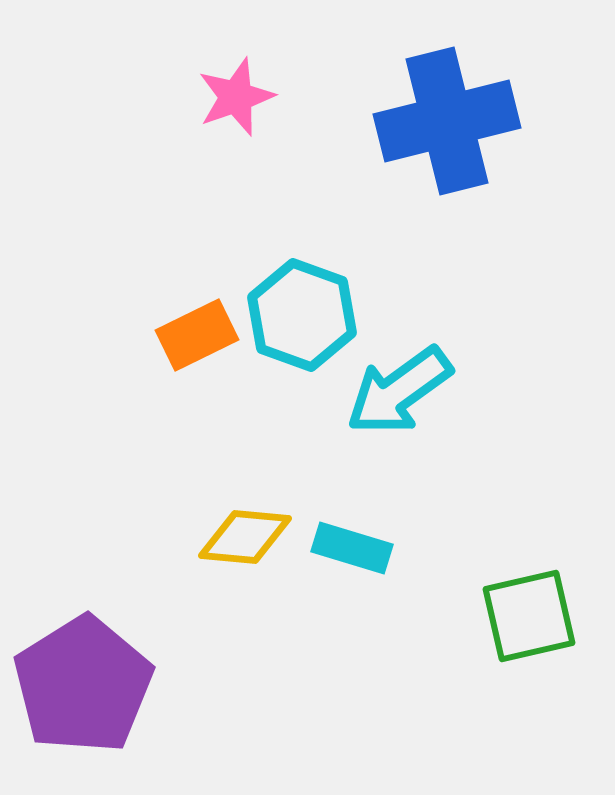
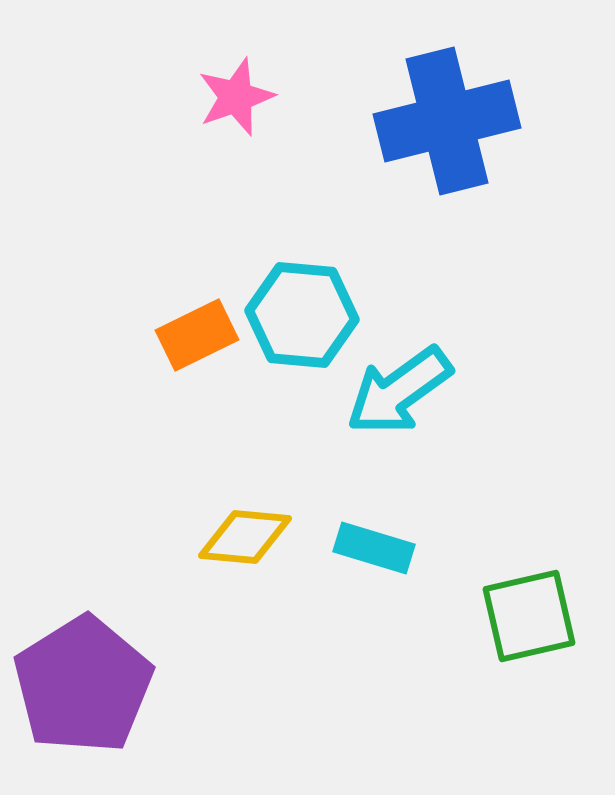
cyan hexagon: rotated 15 degrees counterclockwise
cyan rectangle: moved 22 px right
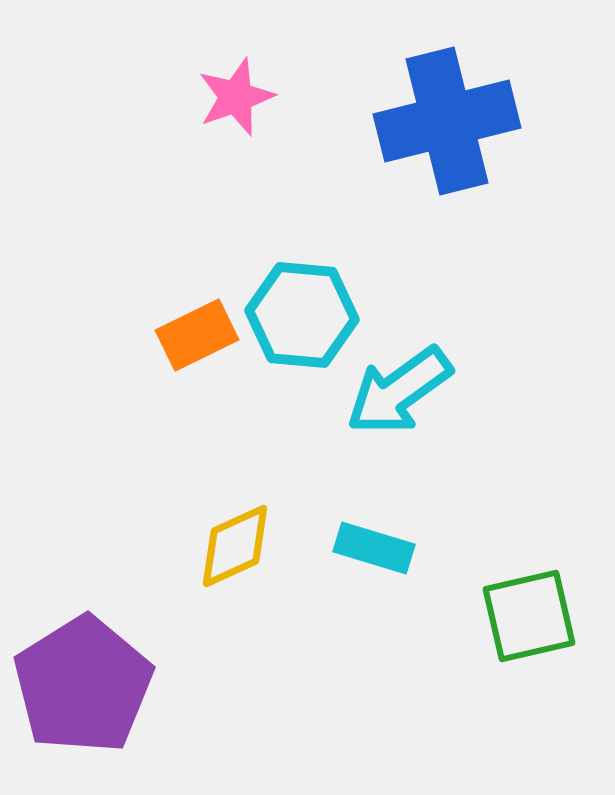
yellow diamond: moved 10 px left, 9 px down; rotated 30 degrees counterclockwise
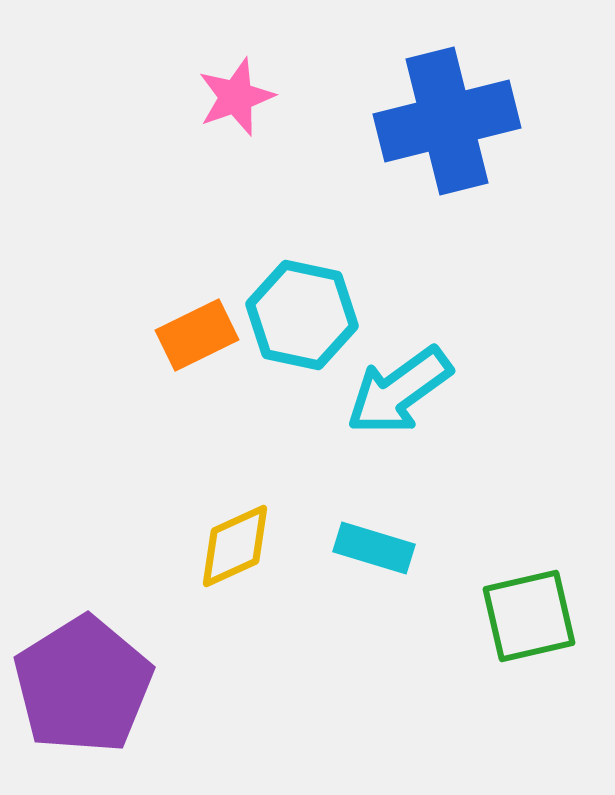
cyan hexagon: rotated 7 degrees clockwise
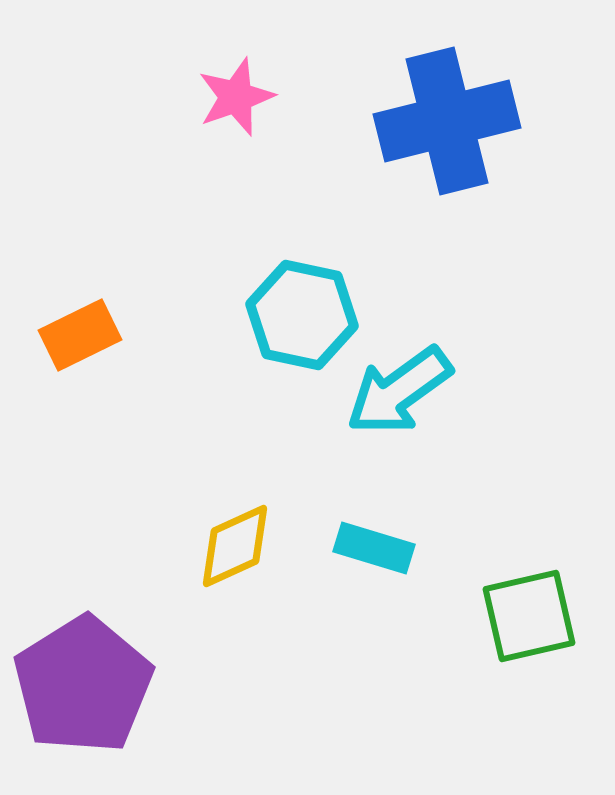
orange rectangle: moved 117 px left
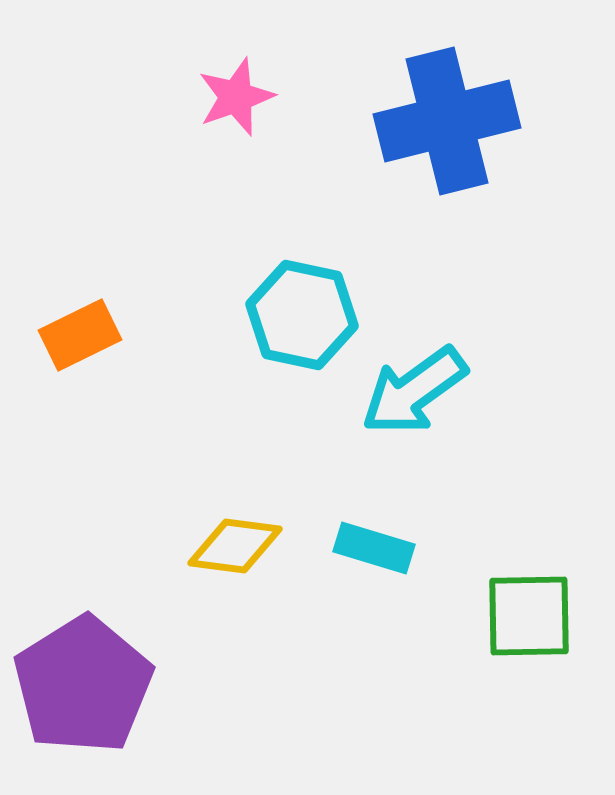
cyan arrow: moved 15 px right
yellow diamond: rotated 32 degrees clockwise
green square: rotated 12 degrees clockwise
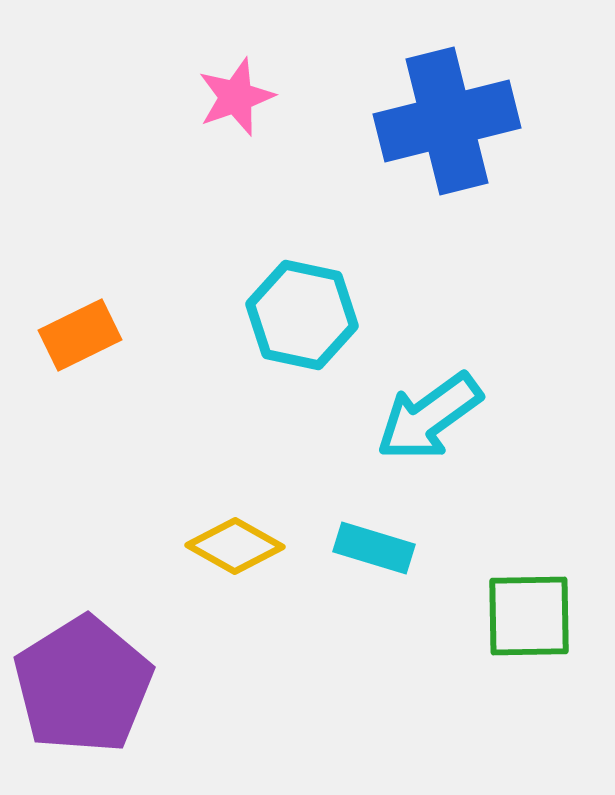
cyan arrow: moved 15 px right, 26 px down
yellow diamond: rotated 22 degrees clockwise
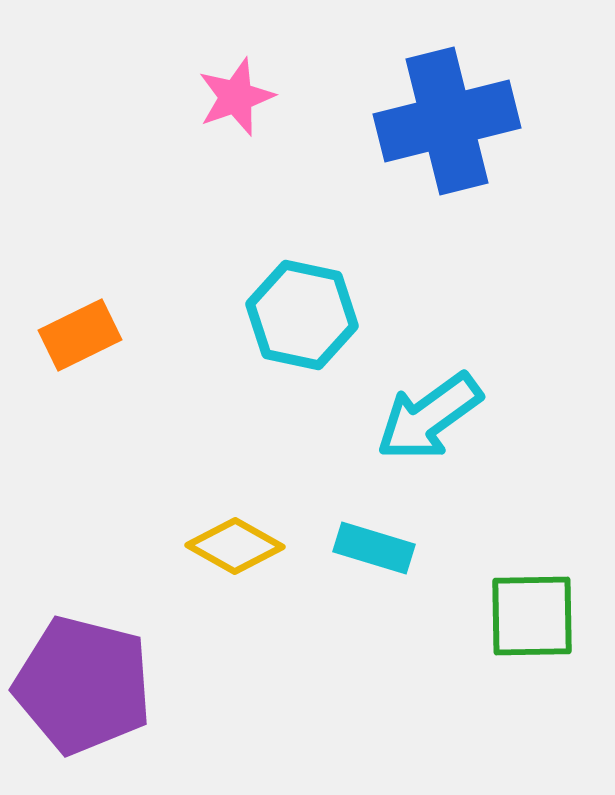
green square: moved 3 px right
purple pentagon: rotated 26 degrees counterclockwise
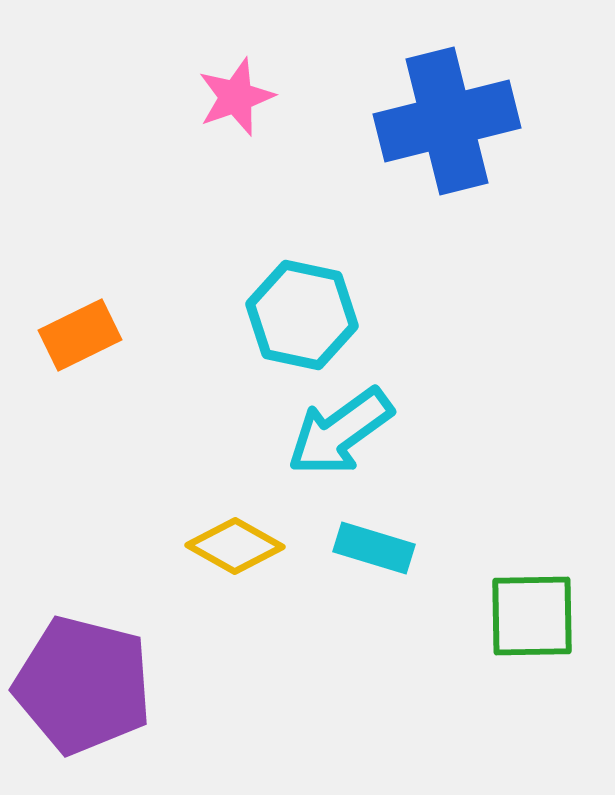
cyan arrow: moved 89 px left, 15 px down
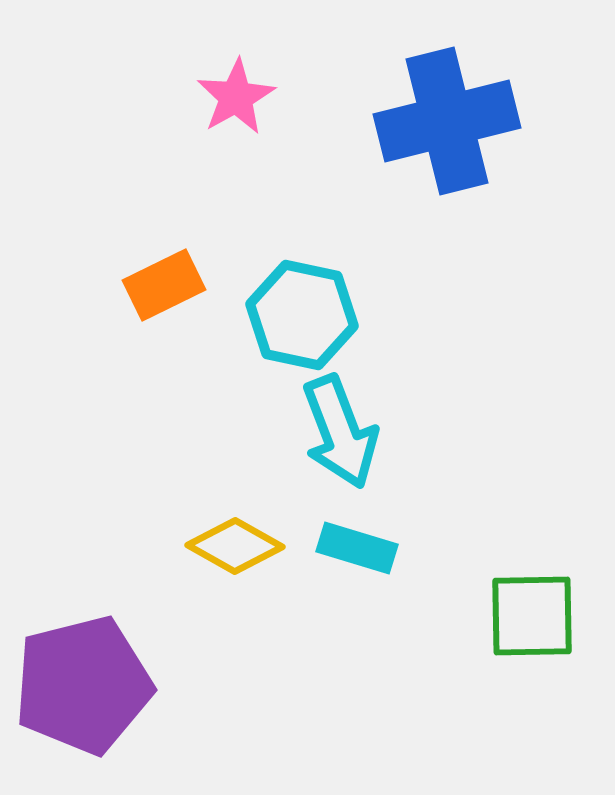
pink star: rotated 10 degrees counterclockwise
orange rectangle: moved 84 px right, 50 px up
cyan arrow: rotated 75 degrees counterclockwise
cyan rectangle: moved 17 px left
purple pentagon: rotated 28 degrees counterclockwise
